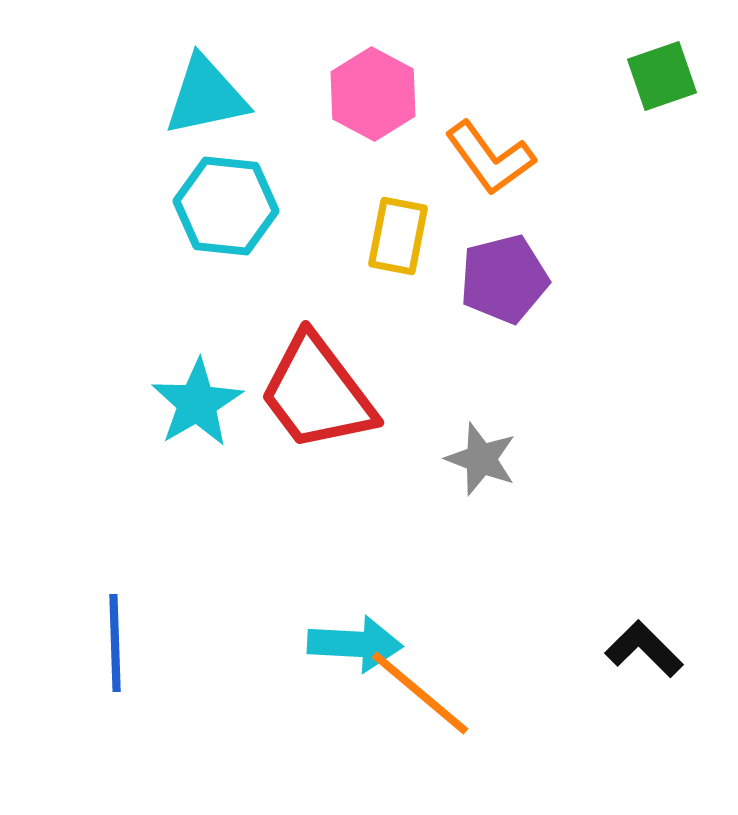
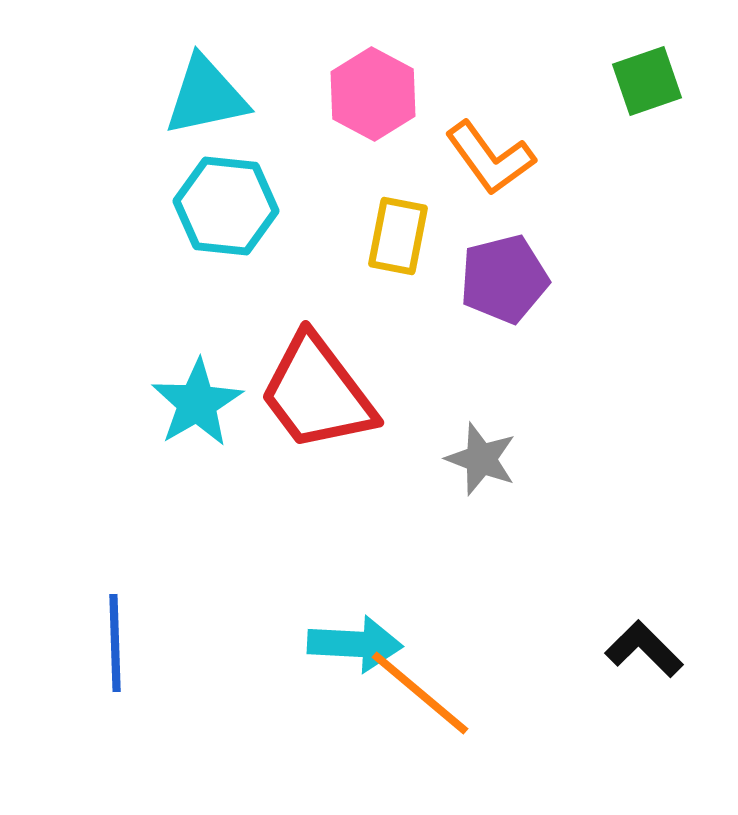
green square: moved 15 px left, 5 px down
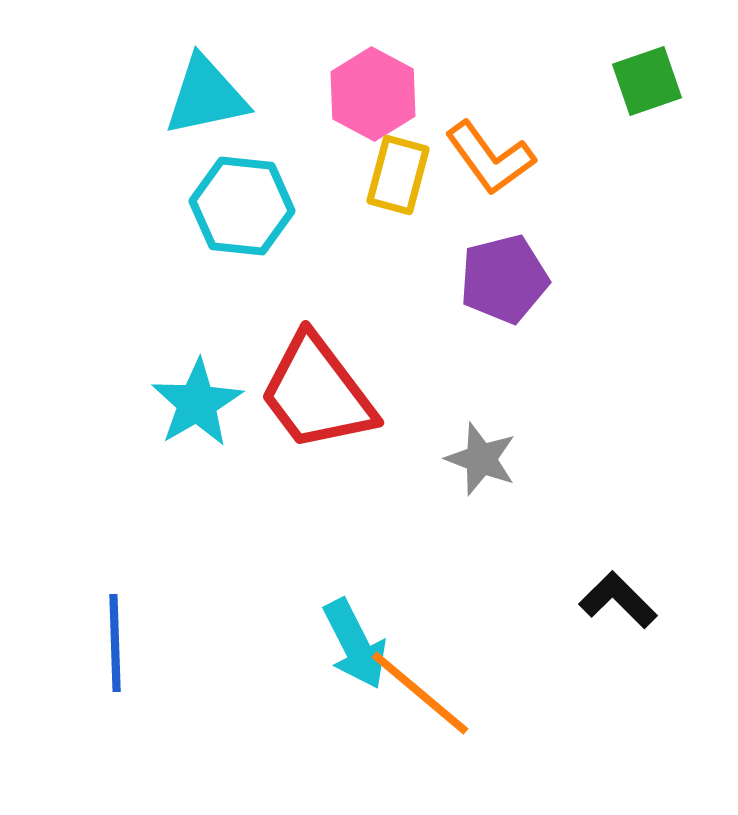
cyan hexagon: moved 16 px right
yellow rectangle: moved 61 px up; rotated 4 degrees clockwise
cyan arrow: rotated 60 degrees clockwise
black L-shape: moved 26 px left, 49 px up
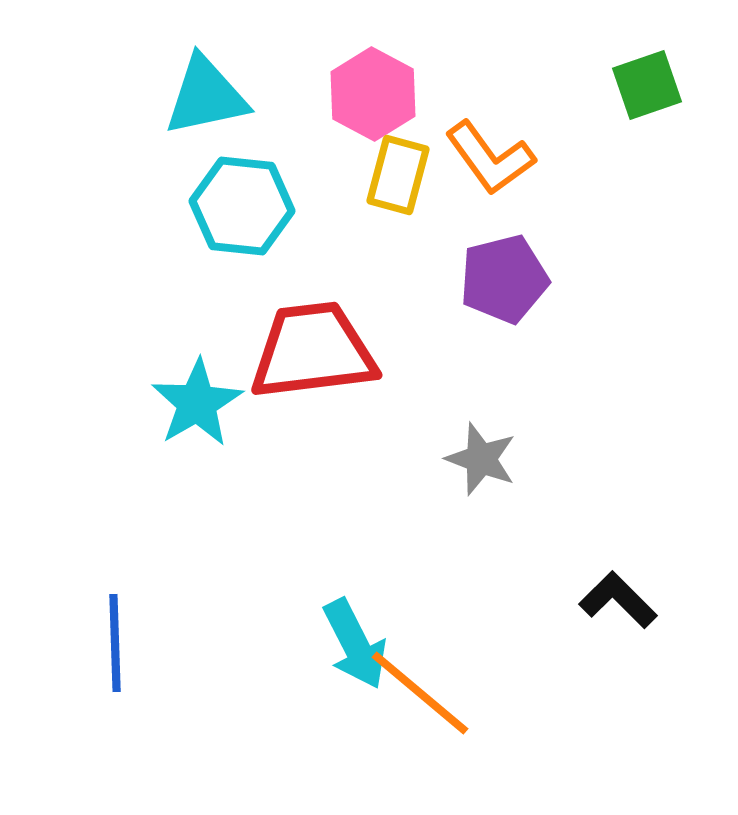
green square: moved 4 px down
red trapezoid: moved 4 px left, 42 px up; rotated 120 degrees clockwise
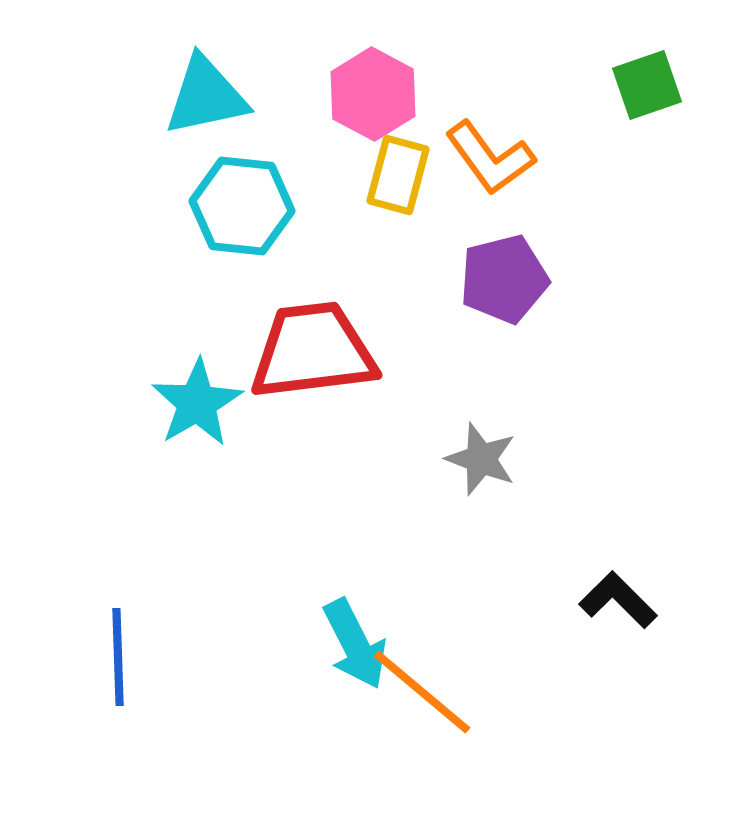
blue line: moved 3 px right, 14 px down
orange line: moved 2 px right, 1 px up
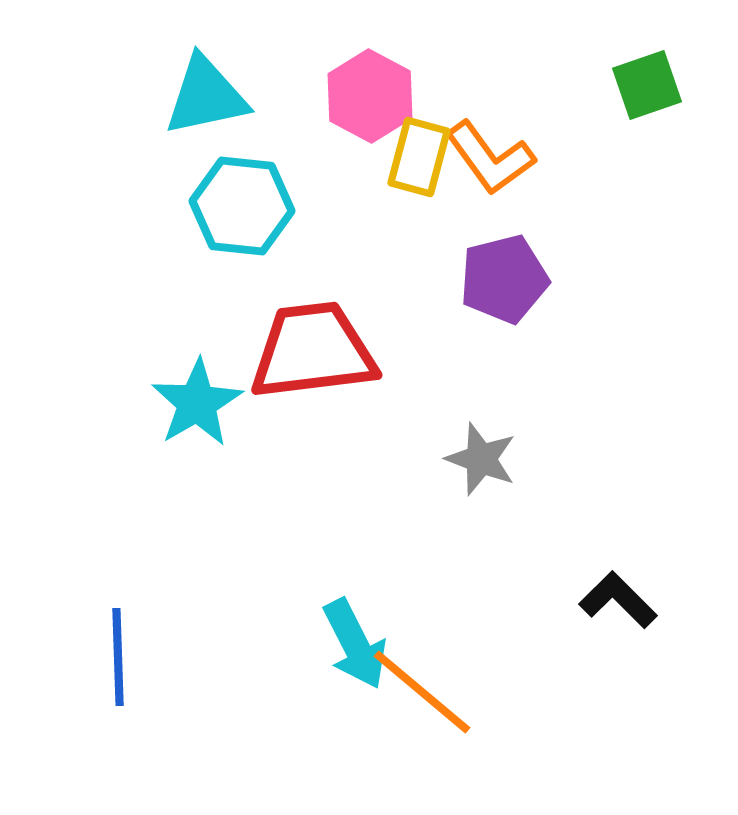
pink hexagon: moved 3 px left, 2 px down
yellow rectangle: moved 21 px right, 18 px up
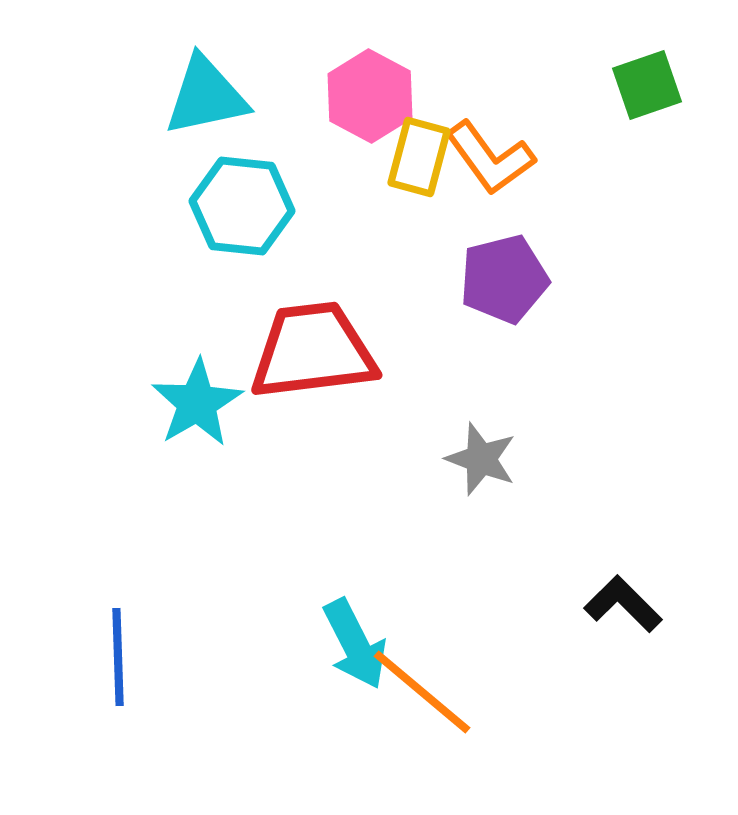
black L-shape: moved 5 px right, 4 px down
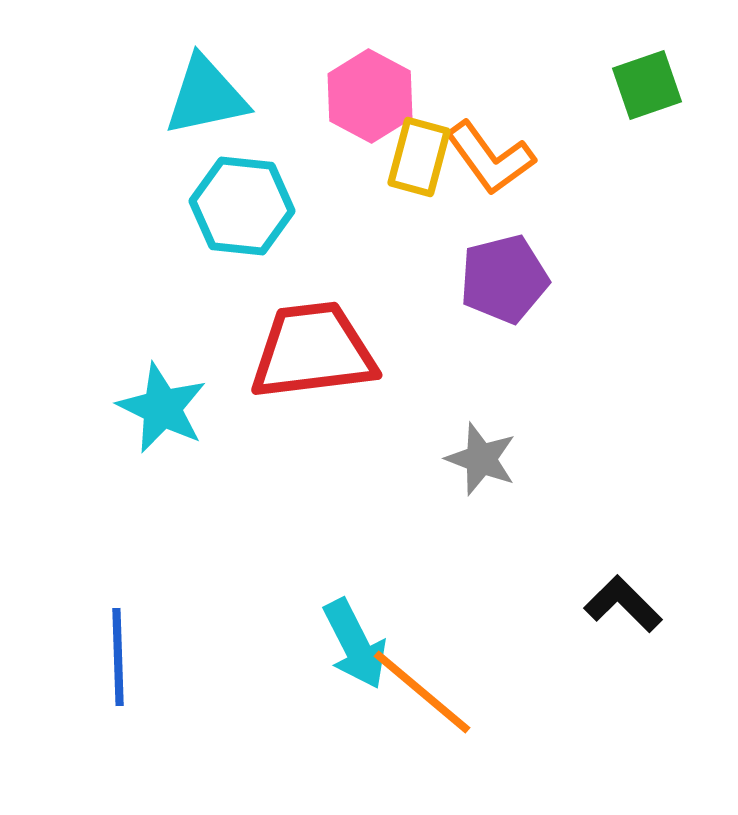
cyan star: moved 35 px left, 5 px down; rotated 16 degrees counterclockwise
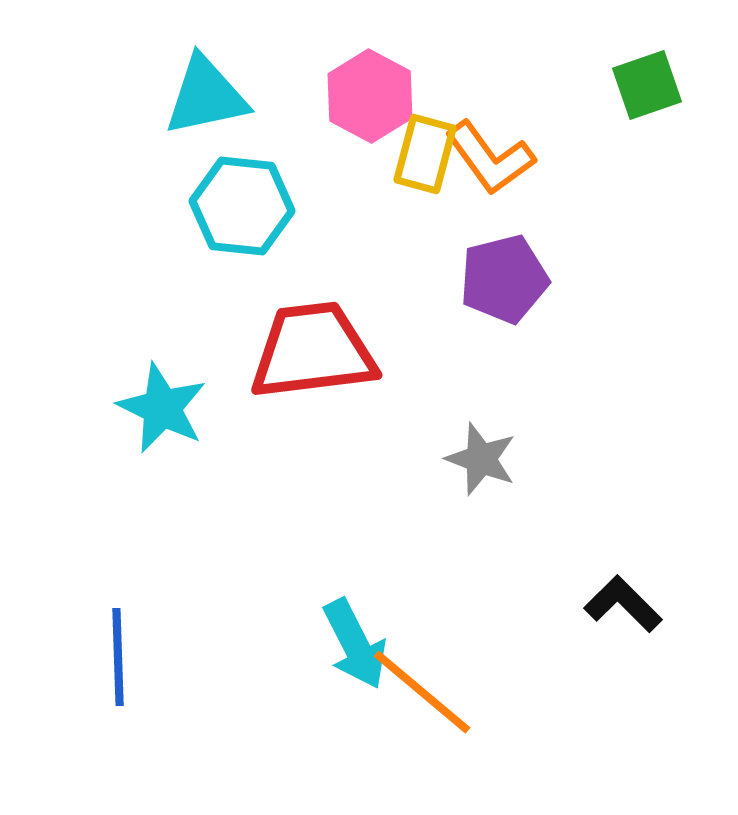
yellow rectangle: moved 6 px right, 3 px up
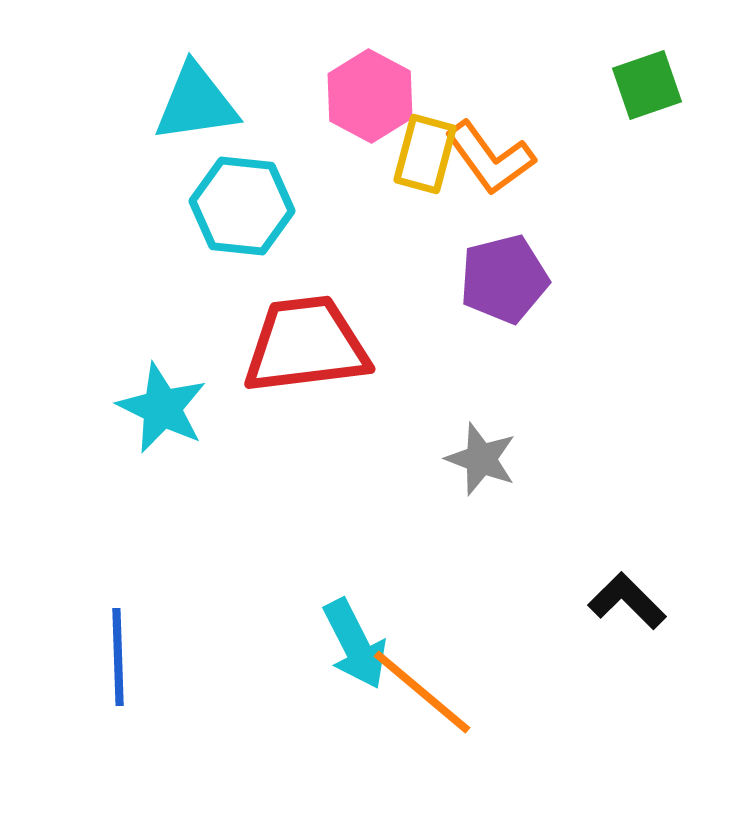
cyan triangle: moved 10 px left, 7 px down; rotated 4 degrees clockwise
red trapezoid: moved 7 px left, 6 px up
black L-shape: moved 4 px right, 3 px up
